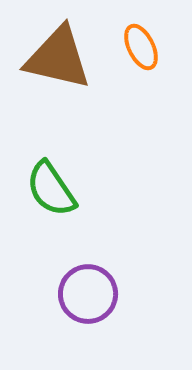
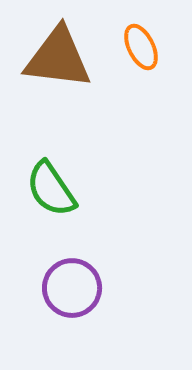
brown triangle: rotated 6 degrees counterclockwise
purple circle: moved 16 px left, 6 px up
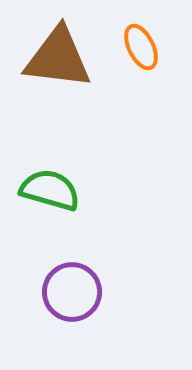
green semicircle: moved 1 px left, 1 px down; rotated 140 degrees clockwise
purple circle: moved 4 px down
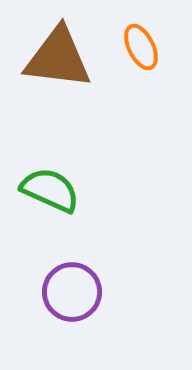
green semicircle: rotated 8 degrees clockwise
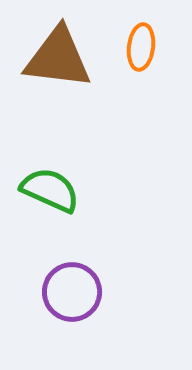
orange ellipse: rotated 33 degrees clockwise
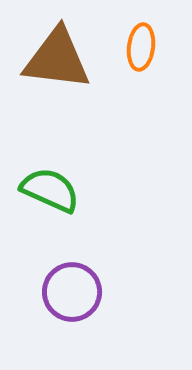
brown triangle: moved 1 px left, 1 px down
